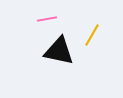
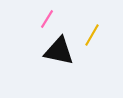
pink line: rotated 48 degrees counterclockwise
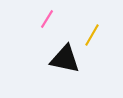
black triangle: moved 6 px right, 8 px down
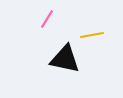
yellow line: rotated 50 degrees clockwise
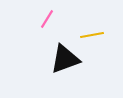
black triangle: rotated 32 degrees counterclockwise
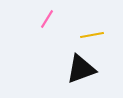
black triangle: moved 16 px right, 10 px down
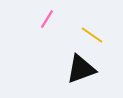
yellow line: rotated 45 degrees clockwise
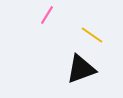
pink line: moved 4 px up
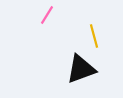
yellow line: moved 2 px right, 1 px down; rotated 40 degrees clockwise
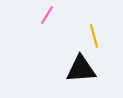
black triangle: rotated 16 degrees clockwise
